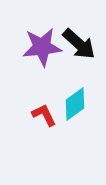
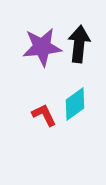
black arrow: rotated 126 degrees counterclockwise
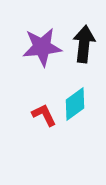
black arrow: moved 5 px right
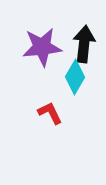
cyan diamond: moved 27 px up; rotated 24 degrees counterclockwise
red L-shape: moved 6 px right, 2 px up
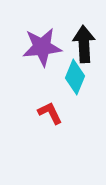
black arrow: rotated 9 degrees counterclockwise
cyan diamond: rotated 8 degrees counterclockwise
